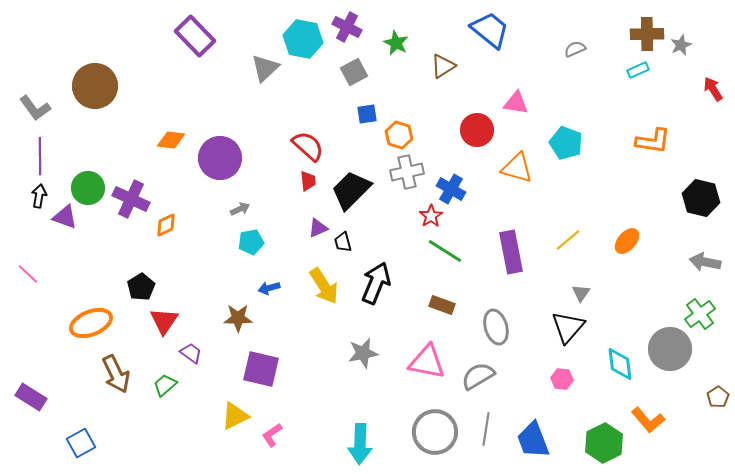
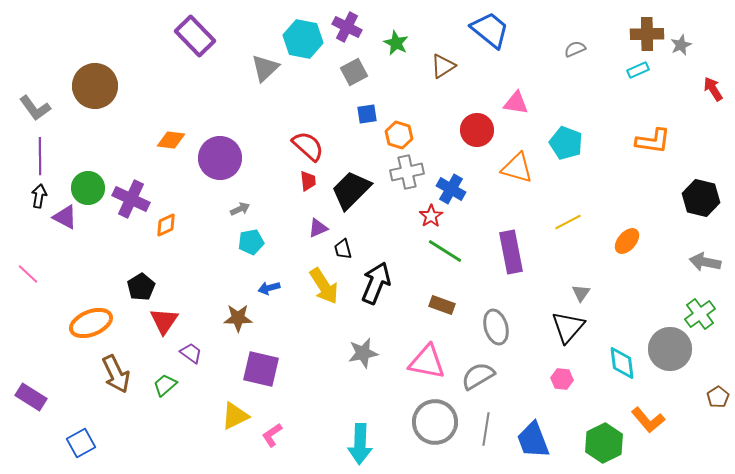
purple triangle at (65, 217): rotated 8 degrees clockwise
yellow line at (568, 240): moved 18 px up; rotated 12 degrees clockwise
black trapezoid at (343, 242): moved 7 px down
cyan diamond at (620, 364): moved 2 px right, 1 px up
gray circle at (435, 432): moved 10 px up
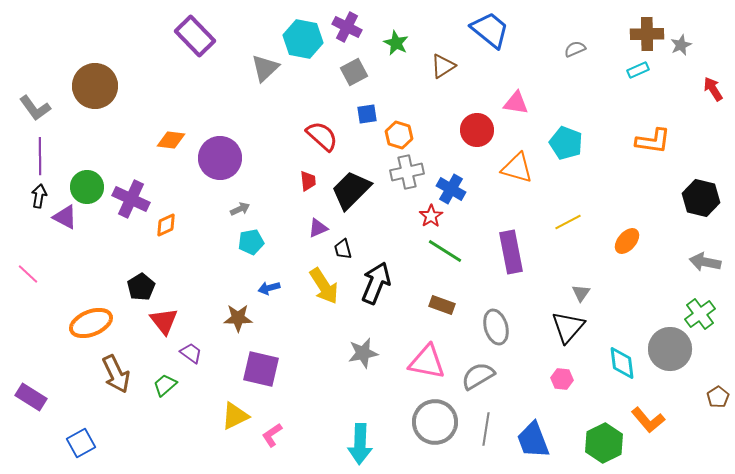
red semicircle at (308, 146): moved 14 px right, 10 px up
green circle at (88, 188): moved 1 px left, 1 px up
red triangle at (164, 321): rotated 12 degrees counterclockwise
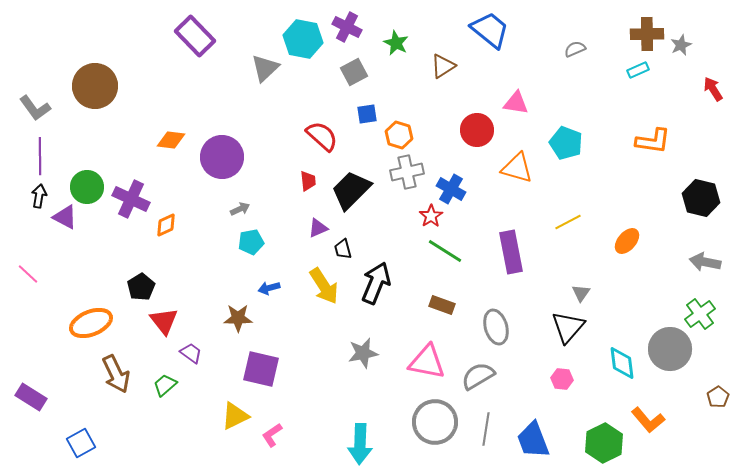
purple circle at (220, 158): moved 2 px right, 1 px up
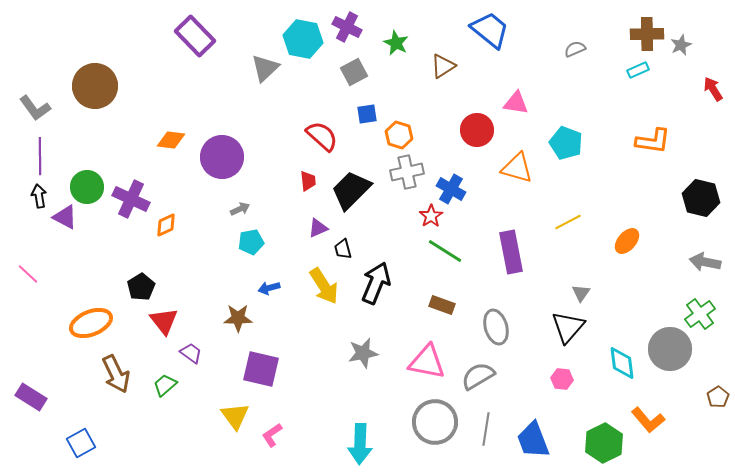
black arrow at (39, 196): rotated 20 degrees counterclockwise
yellow triangle at (235, 416): rotated 40 degrees counterclockwise
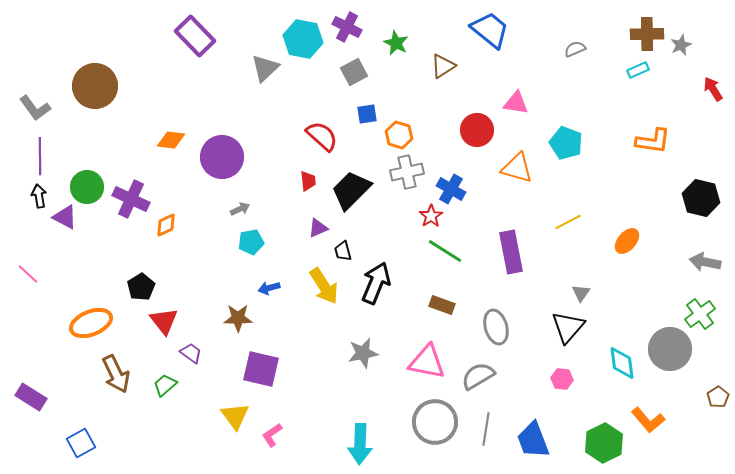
black trapezoid at (343, 249): moved 2 px down
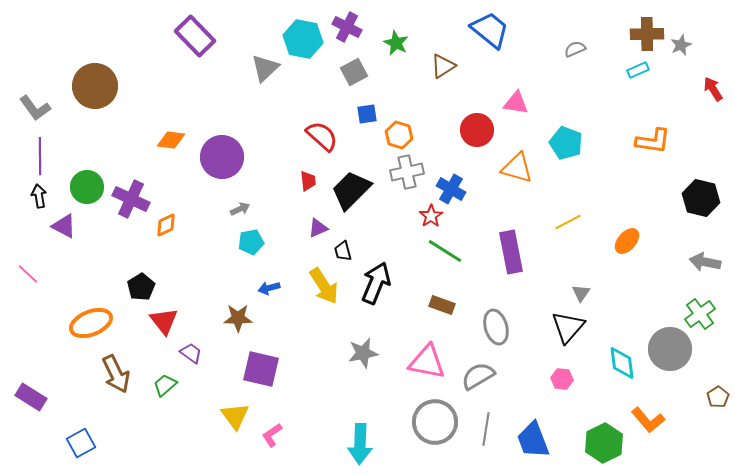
purple triangle at (65, 217): moved 1 px left, 9 px down
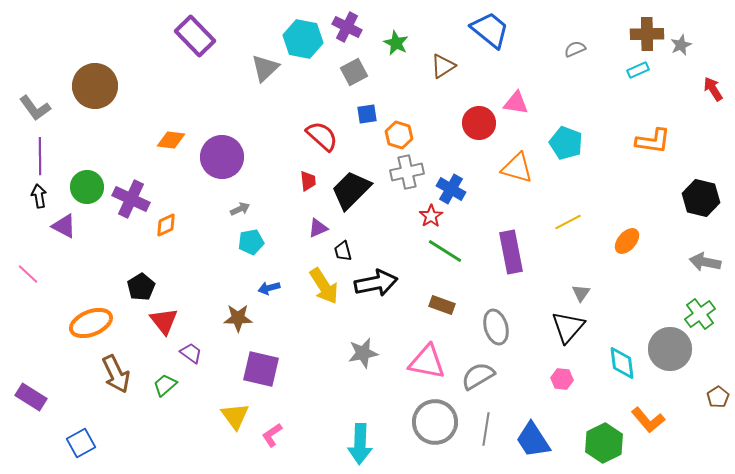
red circle at (477, 130): moved 2 px right, 7 px up
black arrow at (376, 283): rotated 57 degrees clockwise
blue trapezoid at (533, 440): rotated 12 degrees counterclockwise
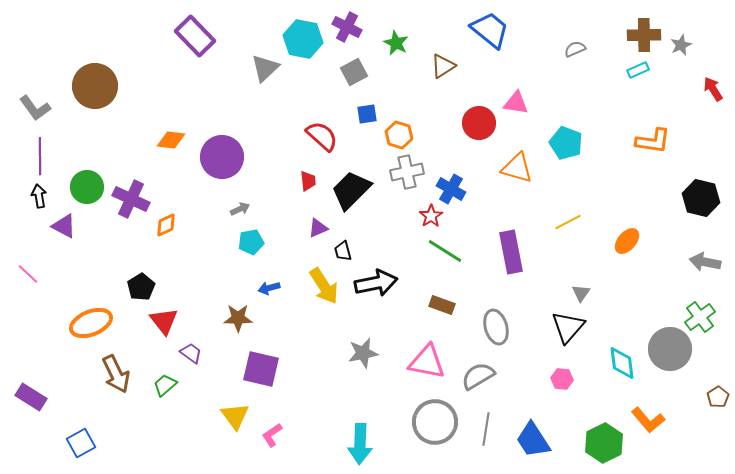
brown cross at (647, 34): moved 3 px left, 1 px down
green cross at (700, 314): moved 3 px down
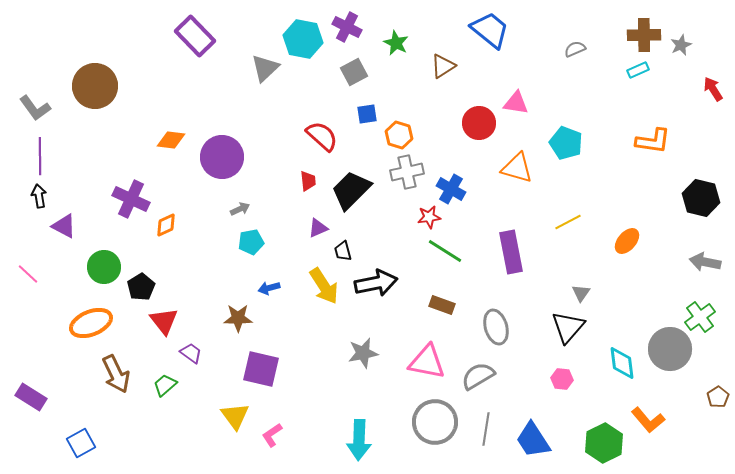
green circle at (87, 187): moved 17 px right, 80 px down
red star at (431, 216): moved 2 px left, 1 px down; rotated 25 degrees clockwise
cyan arrow at (360, 444): moved 1 px left, 4 px up
